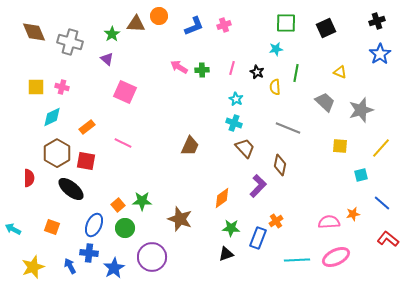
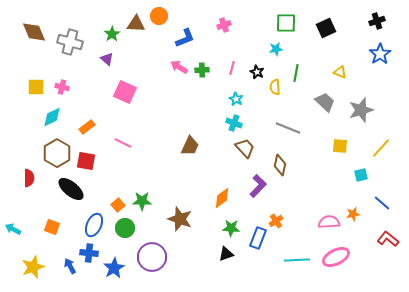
blue L-shape at (194, 26): moved 9 px left, 12 px down
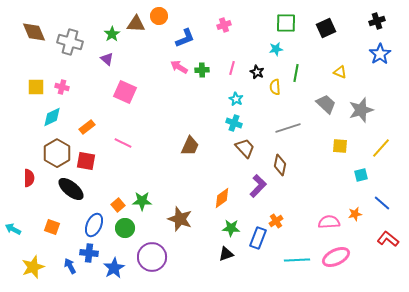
gray trapezoid at (325, 102): moved 1 px right, 2 px down
gray line at (288, 128): rotated 40 degrees counterclockwise
orange star at (353, 214): moved 2 px right
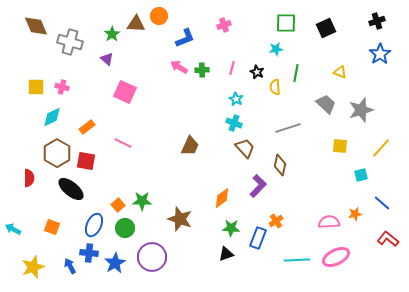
brown diamond at (34, 32): moved 2 px right, 6 px up
blue star at (114, 268): moved 1 px right, 5 px up
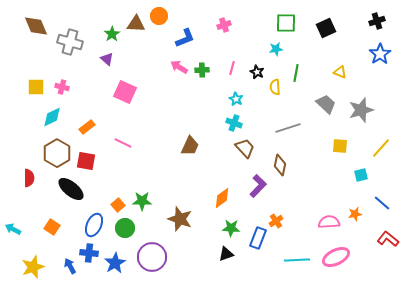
orange square at (52, 227): rotated 14 degrees clockwise
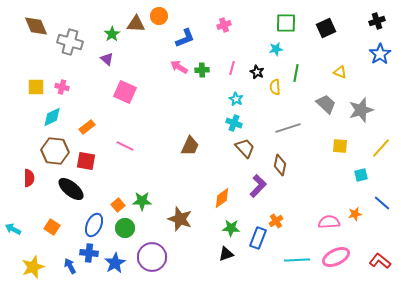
pink line at (123, 143): moved 2 px right, 3 px down
brown hexagon at (57, 153): moved 2 px left, 2 px up; rotated 24 degrees counterclockwise
red L-shape at (388, 239): moved 8 px left, 22 px down
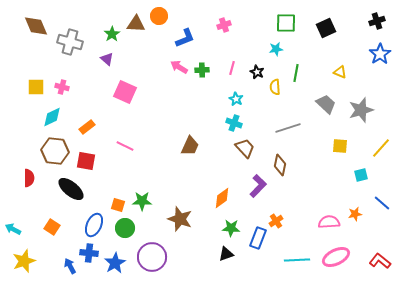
orange square at (118, 205): rotated 32 degrees counterclockwise
yellow star at (33, 267): moved 9 px left, 6 px up
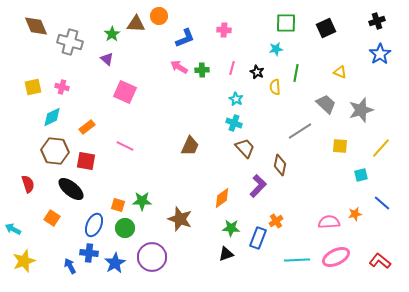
pink cross at (224, 25): moved 5 px down; rotated 24 degrees clockwise
yellow square at (36, 87): moved 3 px left; rotated 12 degrees counterclockwise
gray line at (288, 128): moved 12 px right, 3 px down; rotated 15 degrees counterclockwise
red semicircle at (29, 178): moved 1 px left, 6 px down; rotated 18 degrees counterclockwise
orange square at (52, 227): moved 9 px up
